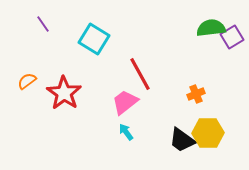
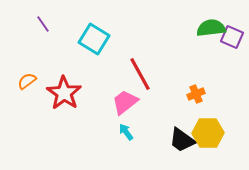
purple square: rotated 35 degrees counterclockwise
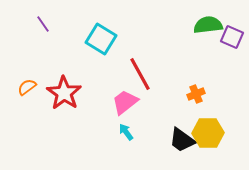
green semicircle: moved 3 px left, 3 px up
cyan square: moved 7 px right
orange semicircle: moved 6 px down
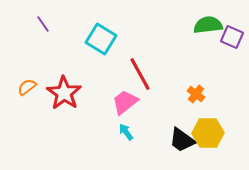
orange cross: rotated 30 degrees counterclockwise
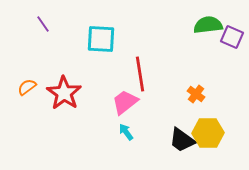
cyan square: rotated 28 degrees counterclockwise
red line: rotated 20 degrees clockwise
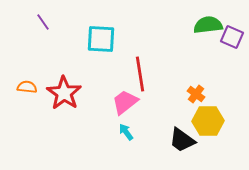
purple line: moved 2 px up
orange semicircle: rotated 42 degrees clockwise
yellow hexagon: moved 12 px up
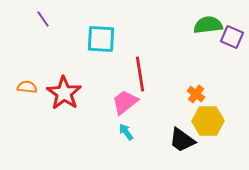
purple line: moved 3 px up
